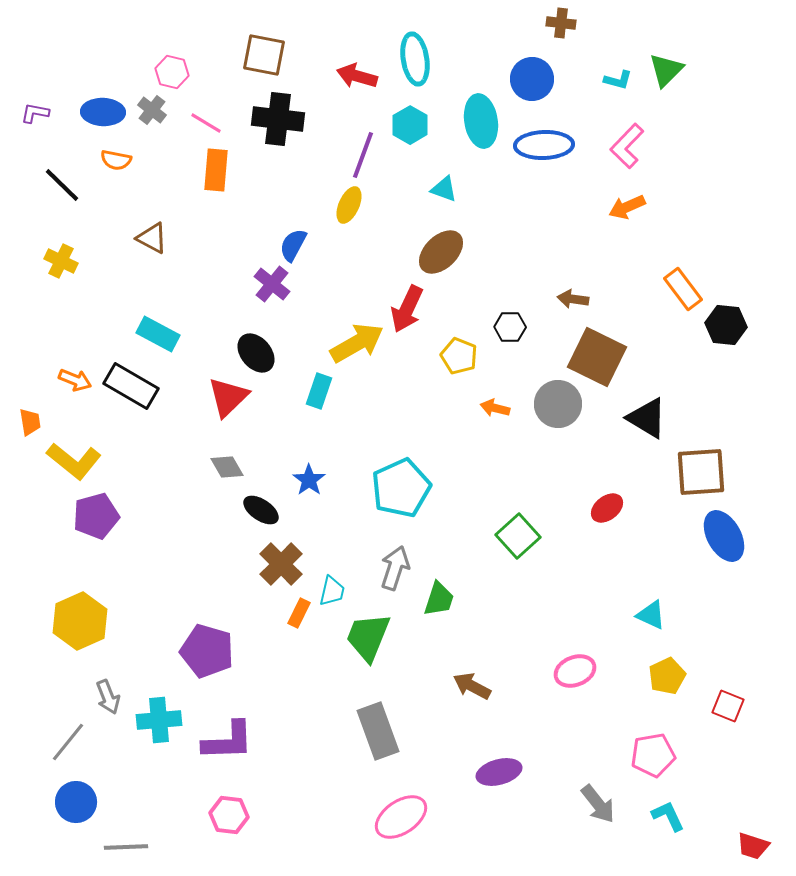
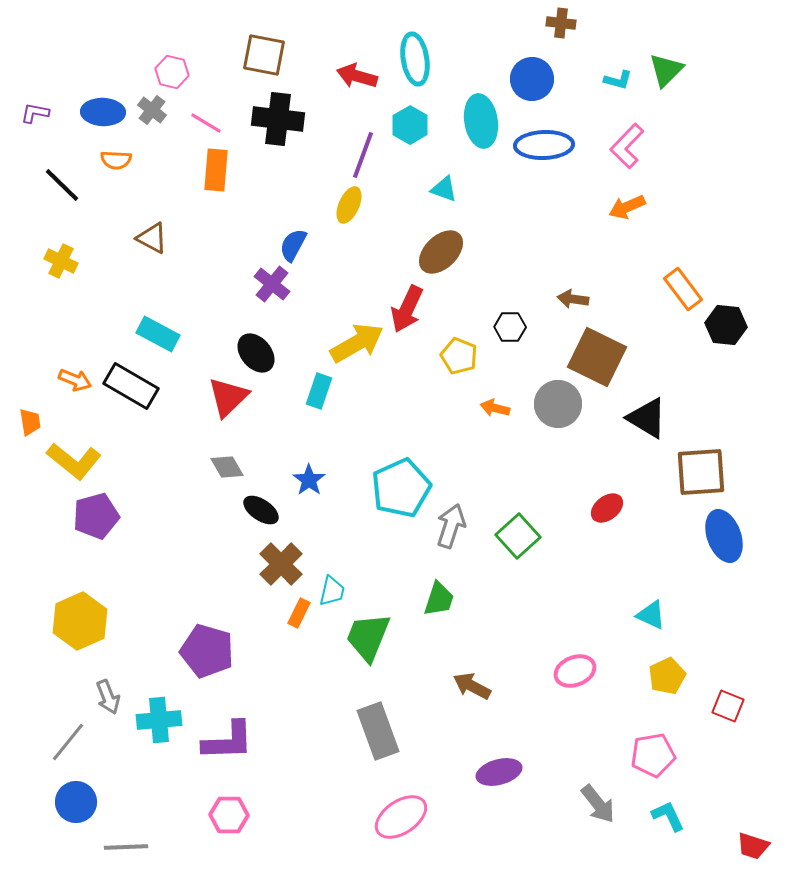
orange semicircle at (116, 160): rotated 8 degrees counterclockwise
blue ellipse at (724, 536): rotated 9 degrees clockwise
gray arrow at (395, 568): moved 56 px right, 42 px up
pink hexagon at (229, 815): rotated 6 degrees counterclockwise
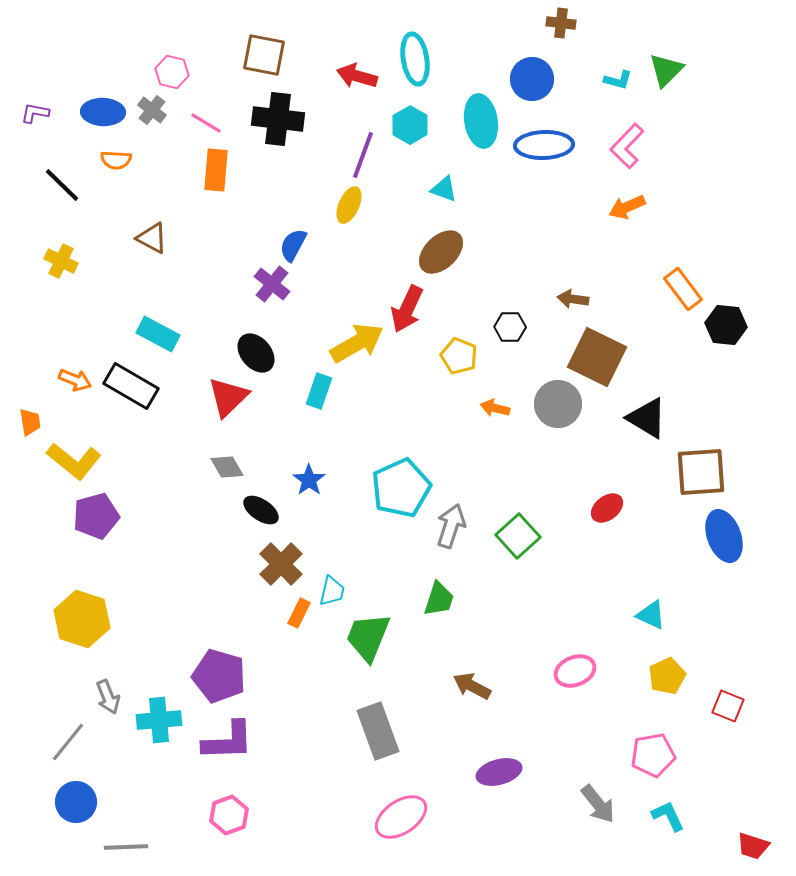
yellow hexagon at (80, 621): moved 2 px right, 2 px up; rotated 18 degrees counterclockwise
purple pentagon at (207, 651): moved 12 px right, 25 px down
pink hexagon at (229, 815): rotated 21 degrees counterclockwise
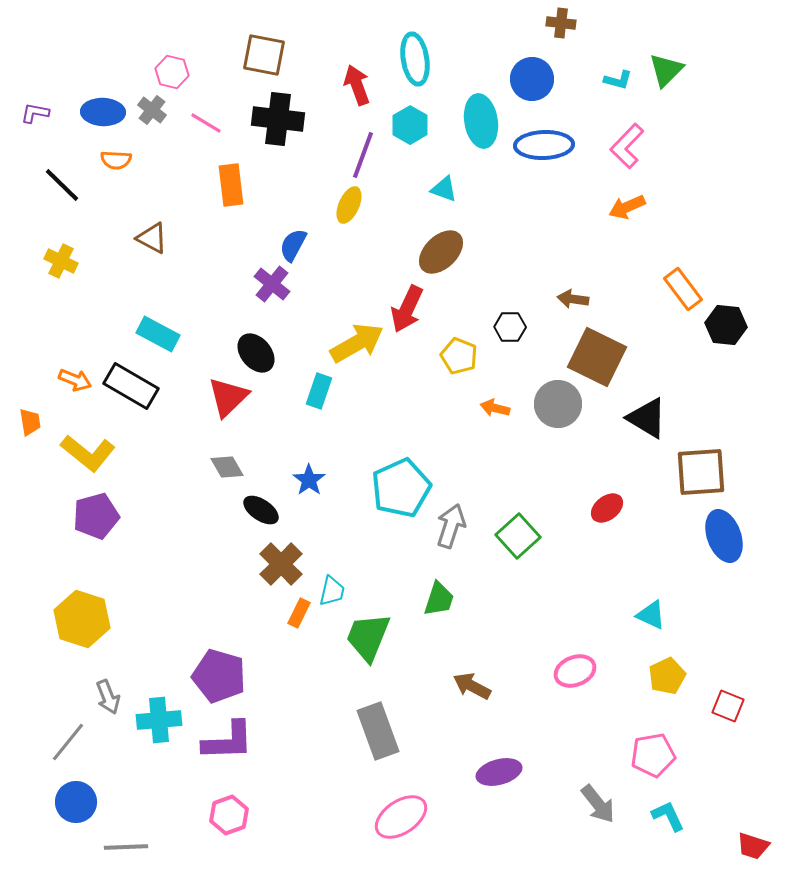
red arrow at (357, 76): moved 9 px down; rotated 54 degrees clockwise
orange rectangle at (216, 170): moved 15 px right, 15 px down; rotated 12 degrees counterclockwise
yellow L-shape at (74, 461): moved 14 px right, 8 px up
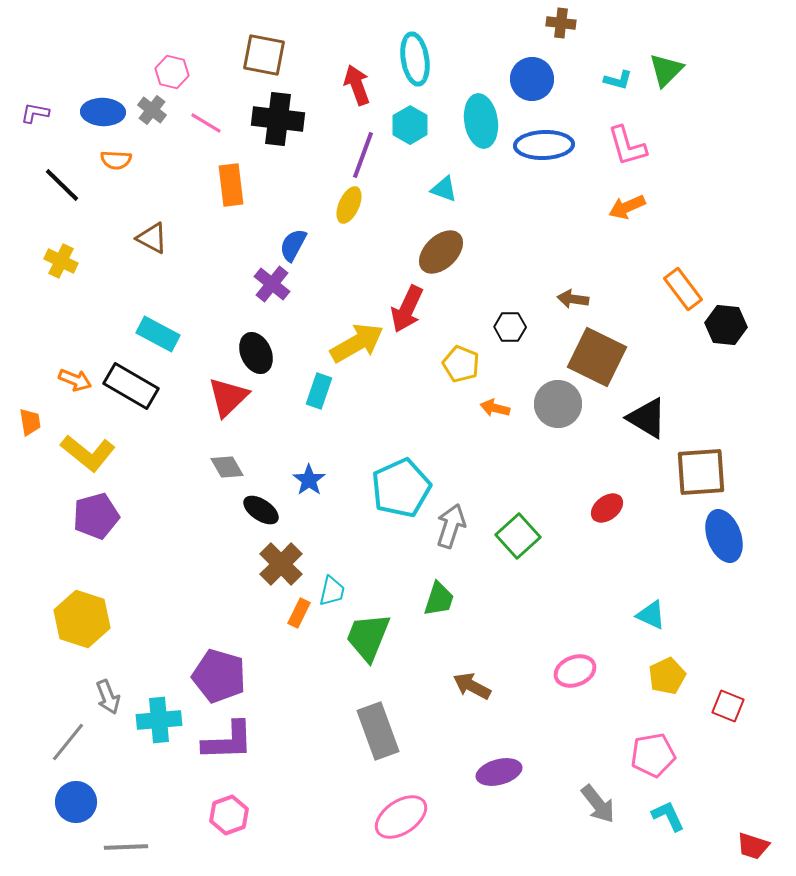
pink L-shape at (627, 146): rotated 60 degrees counterclockwise
black ellipse at (256, 353): rotated 15 degrees clockwise
yellow pentagon at (459, 356): moved 2 px right, 8 px down
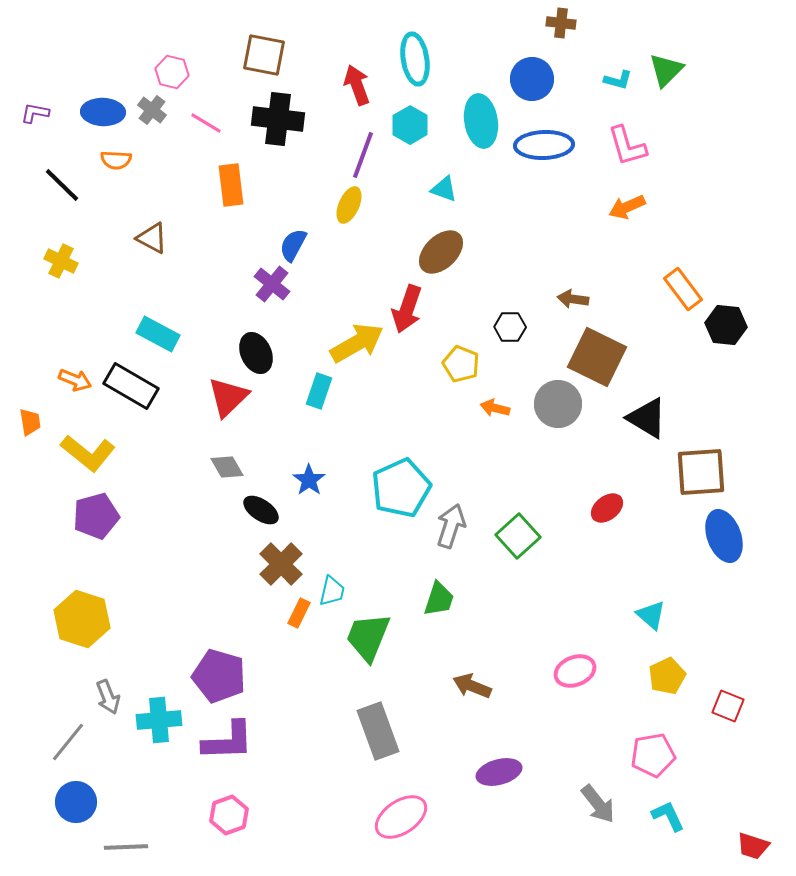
red arrow at (407, 309): rotated 6 degrees counterclockwise
cyan triangle at (651, 615): rotated 16 degrees clockwise
brown arrow at (472, 686): rotated 6 degrees counterclockwise
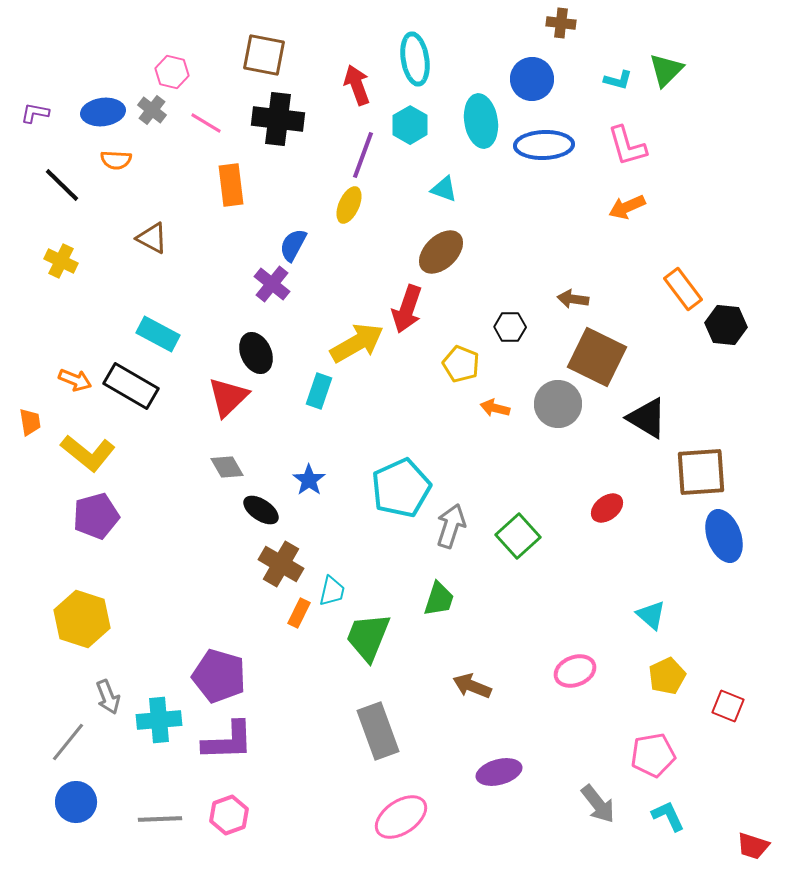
blue ellipse at (103, 112): rotated 9 degrees counterclockwise
brown cross at (281, 564): rotated 15 degrees counterclockwise
gray line at (126, 847): moved 34 px right, 28 px up
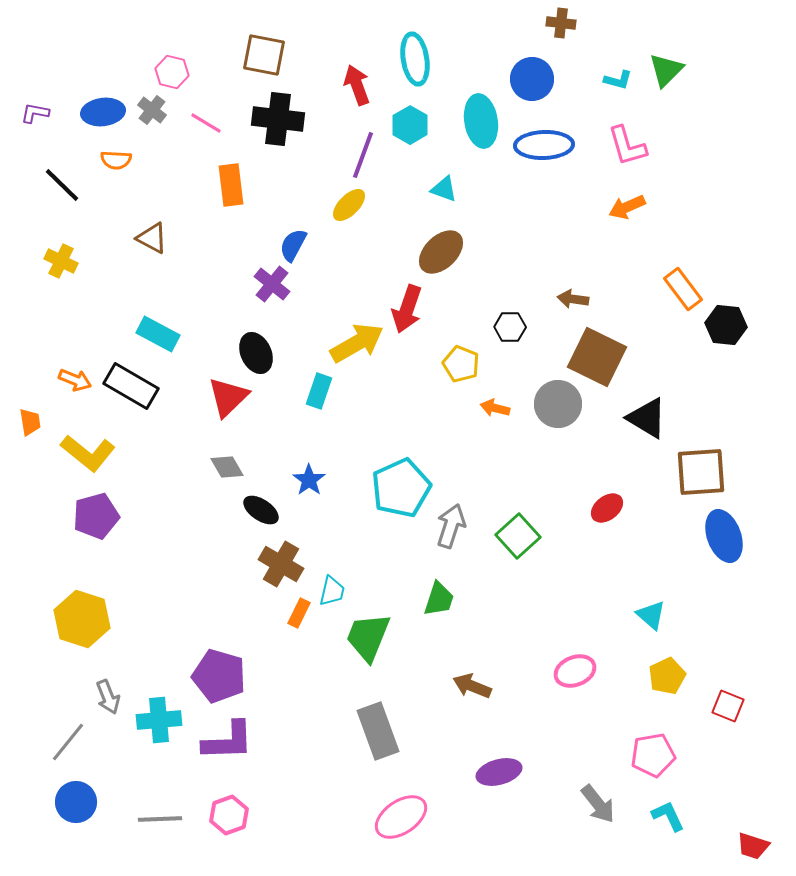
yellow ellipse at (349, 205): rotated 21 degrees clockwise
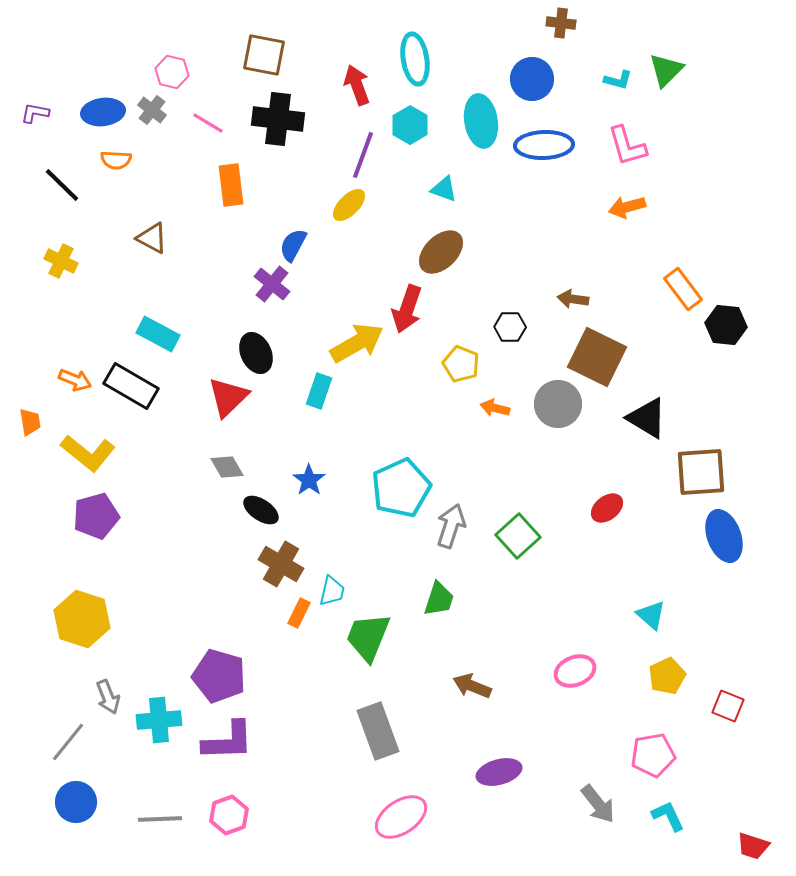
pink line at (206, 123): moved 2 px right
orange arrow at (627, 207): rotated 9 degrees clockwise
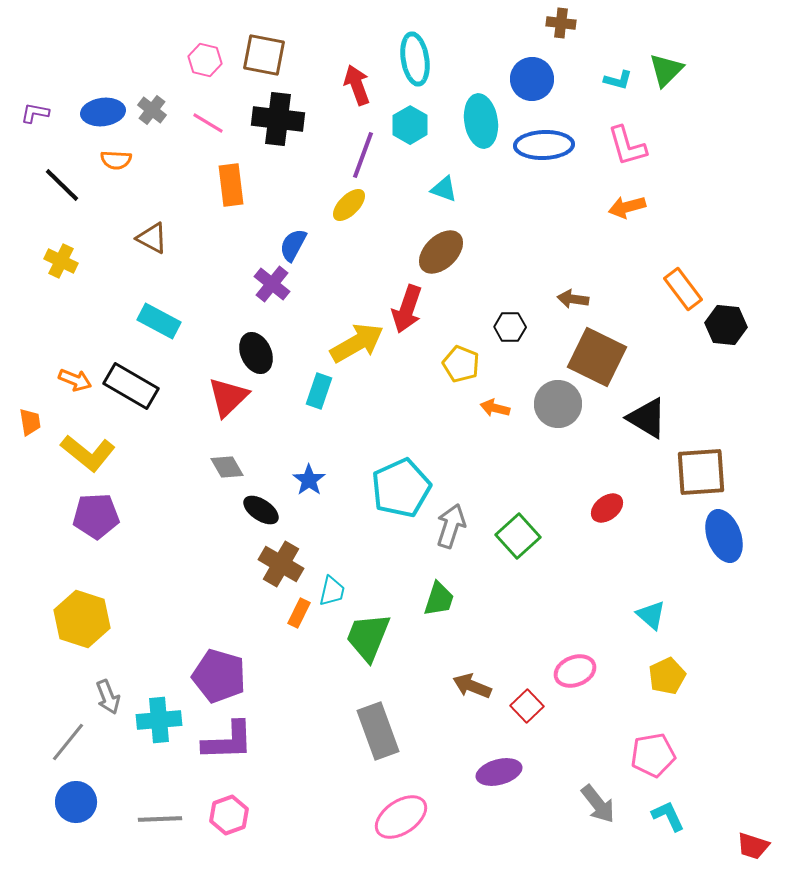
pink hexagon at (172, 72): moved 33 px right, 12 px up
cyan rectangle at (158, 334): moved 1 px right, 13 px up
purple pentagon at (96, 516): rotated 12 degrees clockwise
red square at (728, 706): moved 201 px left; rotated 24 degrees clockwise
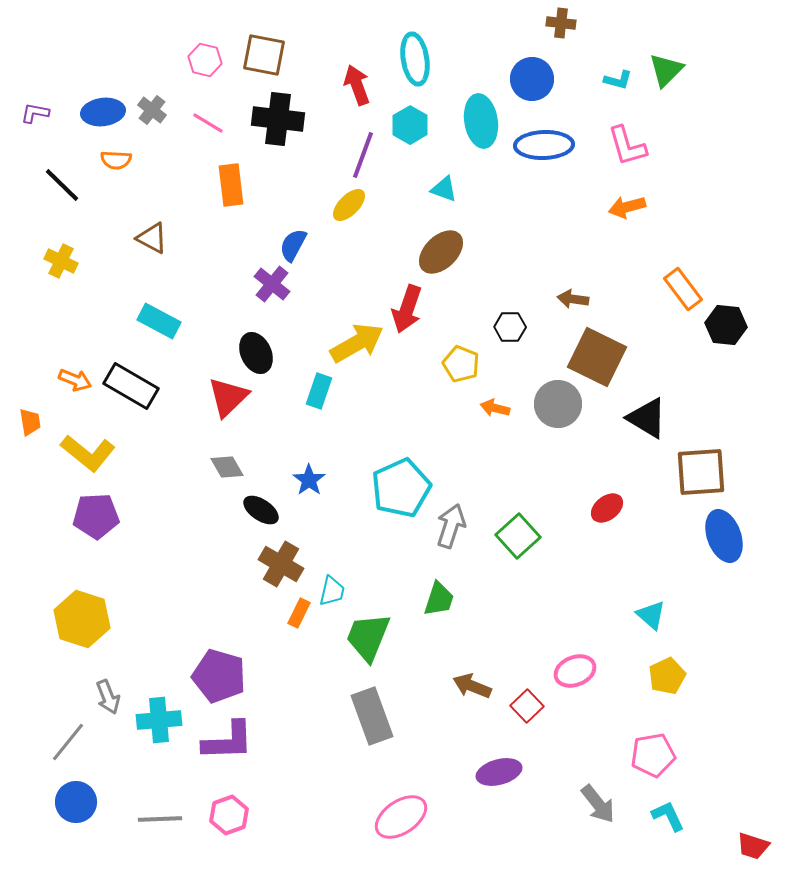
gray rectangle at (378, 731): moved 6 px left, 15 px up
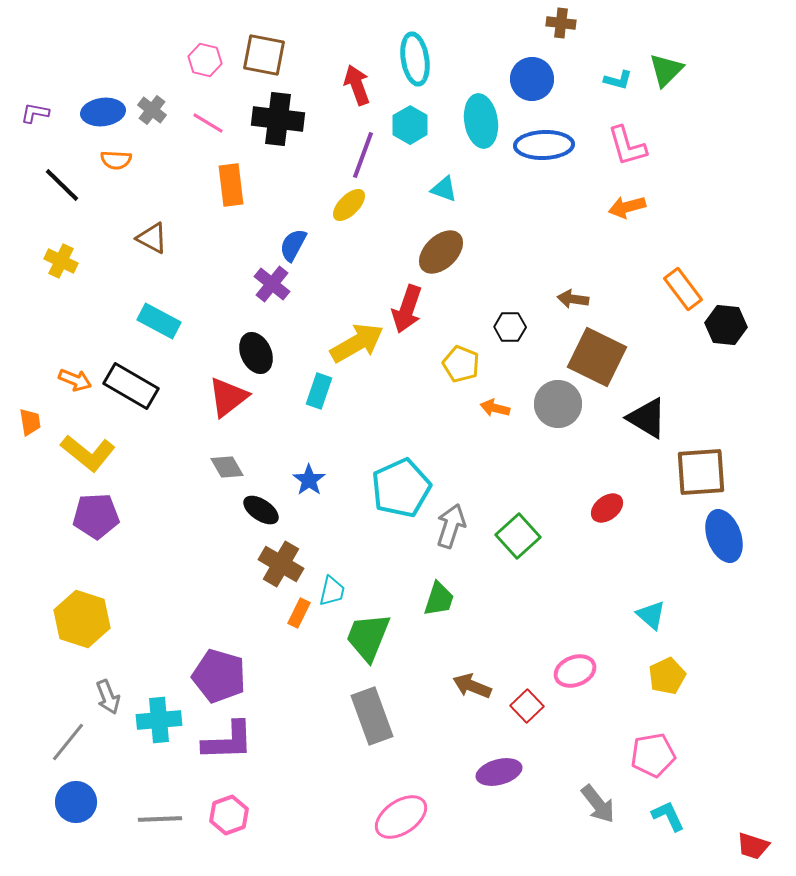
red triangle at (228, 397): rotated 6 degrees clockwise
